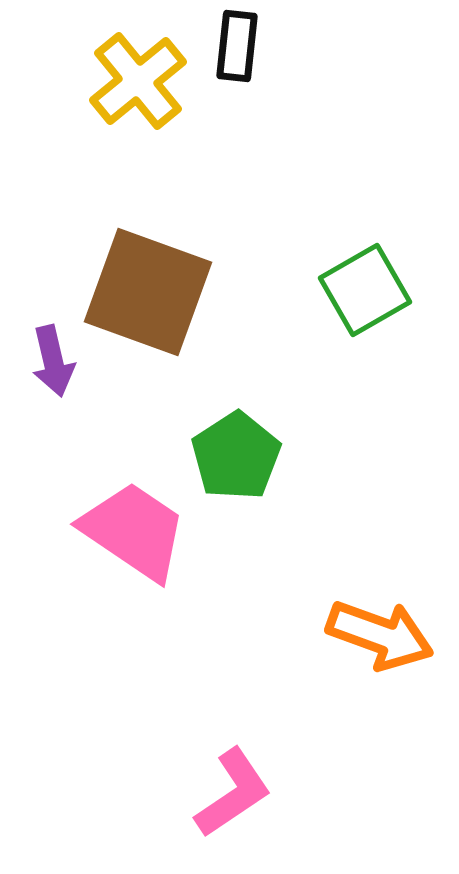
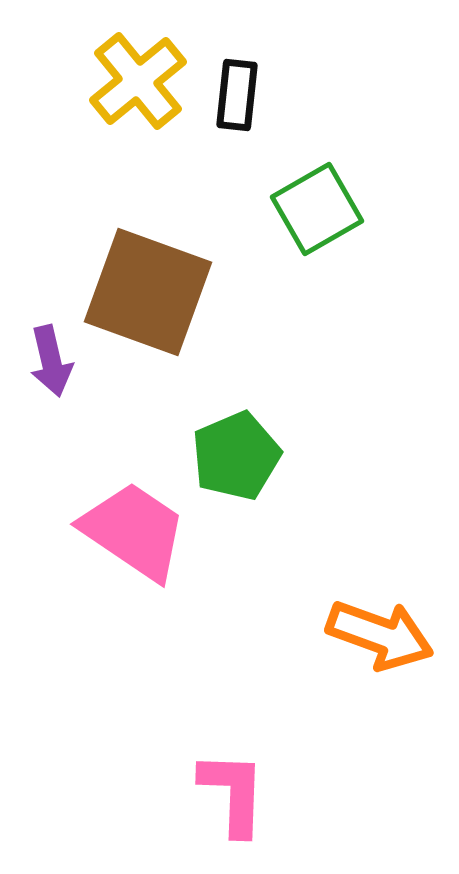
black rectangle: moved 49 px down
green square: moved 48 px left, 81 px up
purple arrow: moved 2 px left
green pentagon: rotated 10 degrees clockwise
pink L-shape: rotated 54 degrees counterclockwise
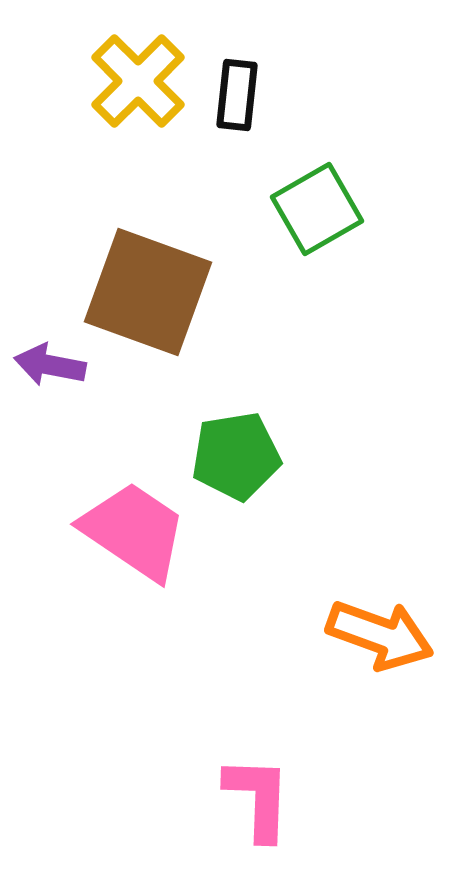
yellow cross: rotated 6 degrees counterclockwise
purple arrow: moved 1 px left, 4 px down; rotated 114 degrees clockwise
green pentagon: rotated 14 degrees clockwise
pink L-shape: moved 25 px right, 5 px down
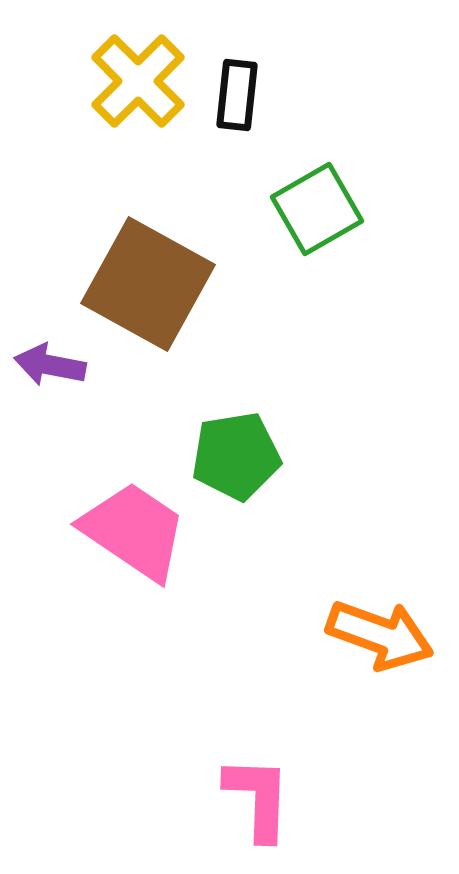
brown square: moved 8 px up; rotated 9 degrees clockwise
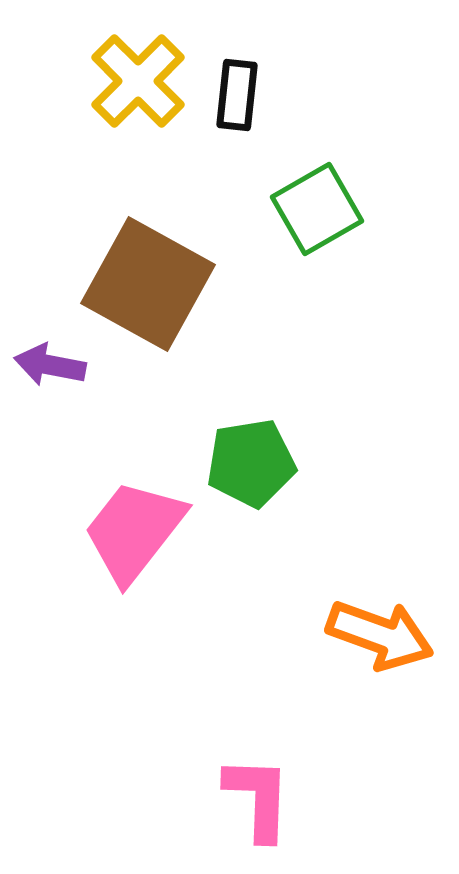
green pentagon: moved 15 px right, 7 px down
pink trapezoid: rotated 86 degrees counterclockwise
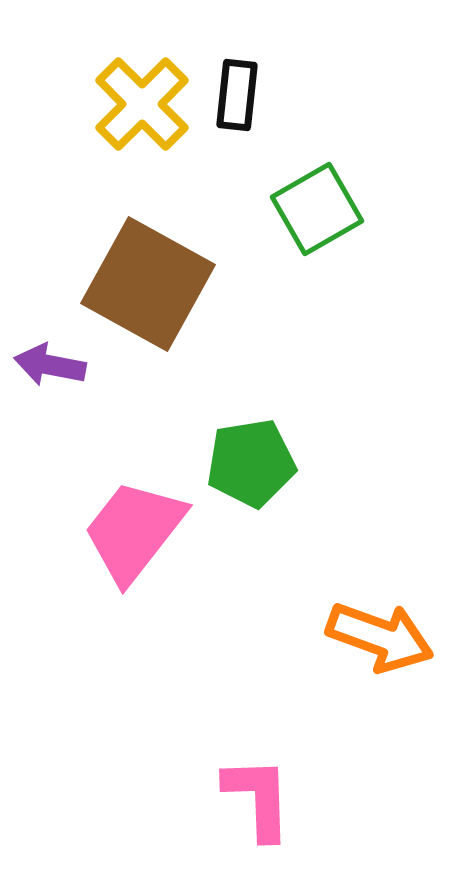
yellow cross: moved 4 px right, 23 px down
orange arrow: moved 2 px down
pink L-shape: rotated 4 degrees counterclockwise
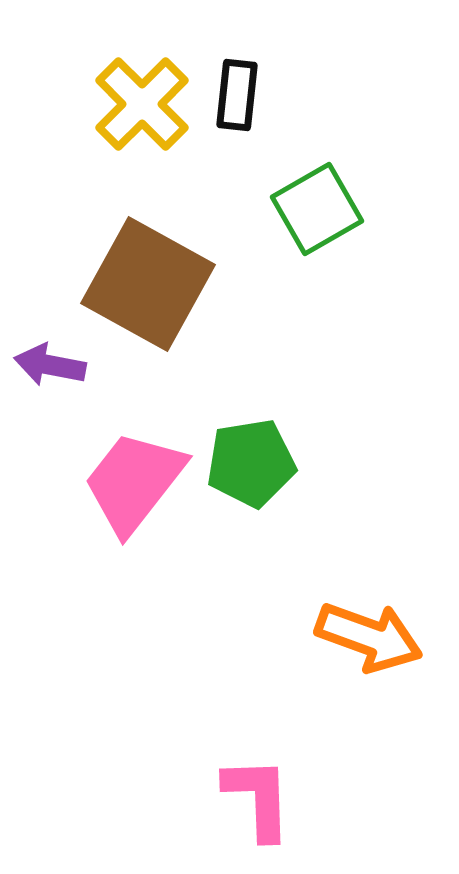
pink trapezoid: moved 49 px up
orange arrow: moved 11 px left
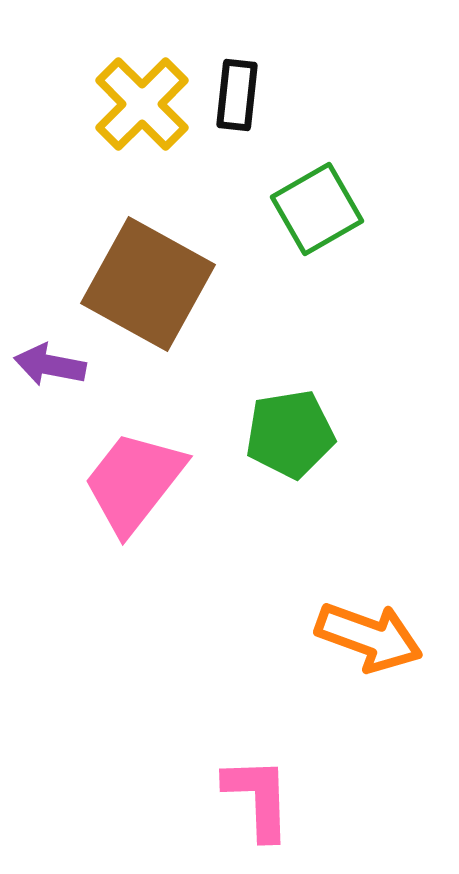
green pentagon: moved 39 px right, 29 px up
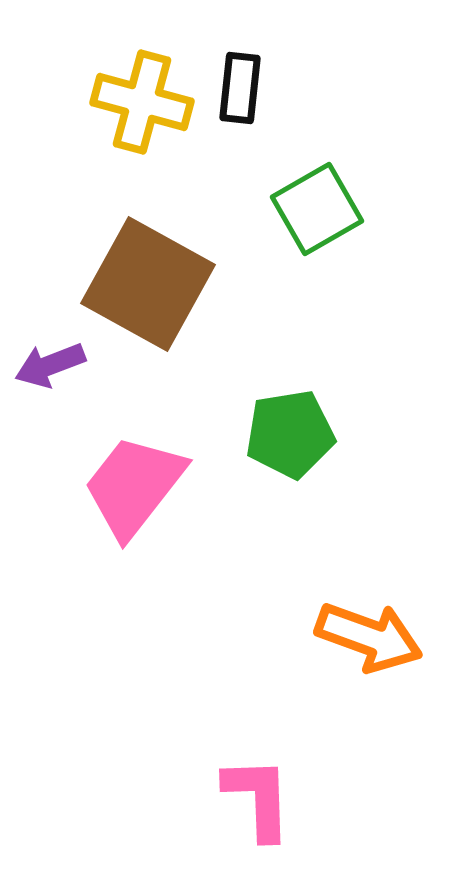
black rectangle: moved 3 px right, 7 px up
yellow cross: moved 2 px up; rotated 30 degrees counterclockwise
purple arrow: rotated 32 degrees counterclockwise
pink trapezoid: moved 4 px down
